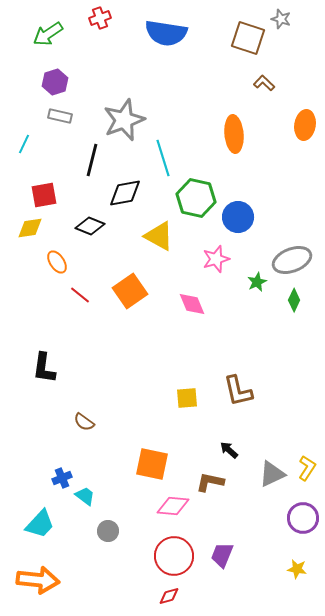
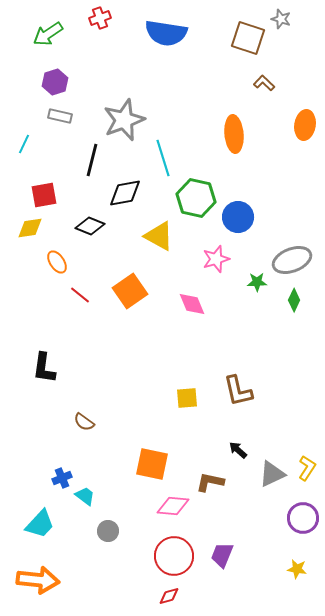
green star at (257, 282): rotated 24 degrees clockwise
black arrow at (229, 450): moved 9 px right
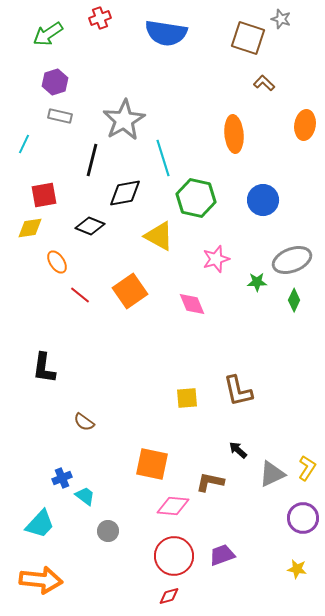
gray star at (124, 120): rotated 9 degrees counterclockwise
blue circle at (238, 217): moved 25 px right, 17 px up
purple trapezoid at (222, 555): rotated 48 degrees clockwise
orange arrow at (38, 580): moved 3 px right
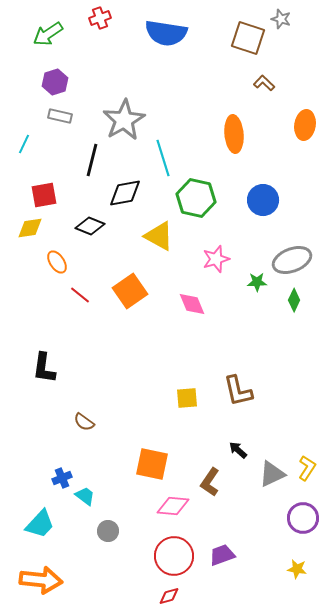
brown L-shape at (210, 482): rotated 68 degrees counterclockwise
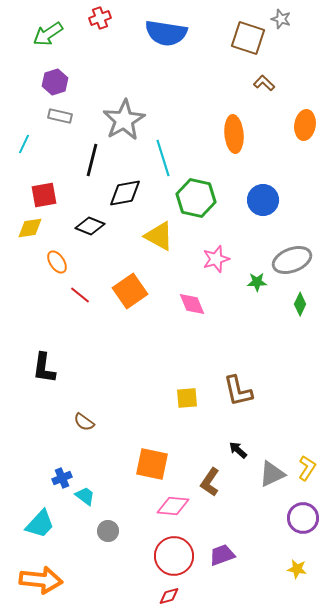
green diamond at (294, 300): moved 6 px right, 4 px down
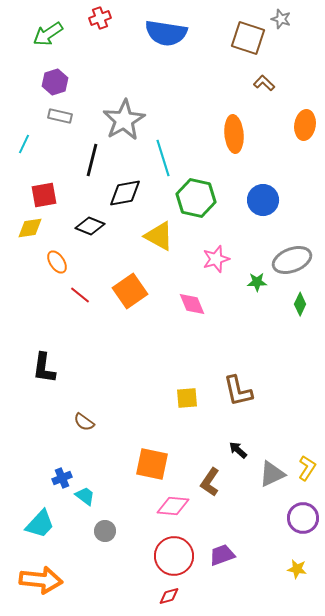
gray circle at (108, 531): moved 3 px left
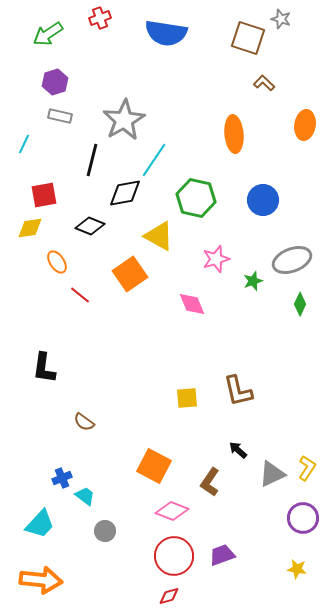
cyan line at (163, 158): moved 9 px left, 2 px down; rotated 51 degrees clockwise
green star at (257, 282): moved 4 px left, 1 px up; rotated 18 degrees counterclockwise
orange square at (130, 291): moved 17 px up
orange square at (152, 464): moved 2 px right, 2 px down; rotated 16 degrees clockwise
pink diamond at (173, 506): moved 1 px left, 5 px down; rotated 16 degrees clockwise
